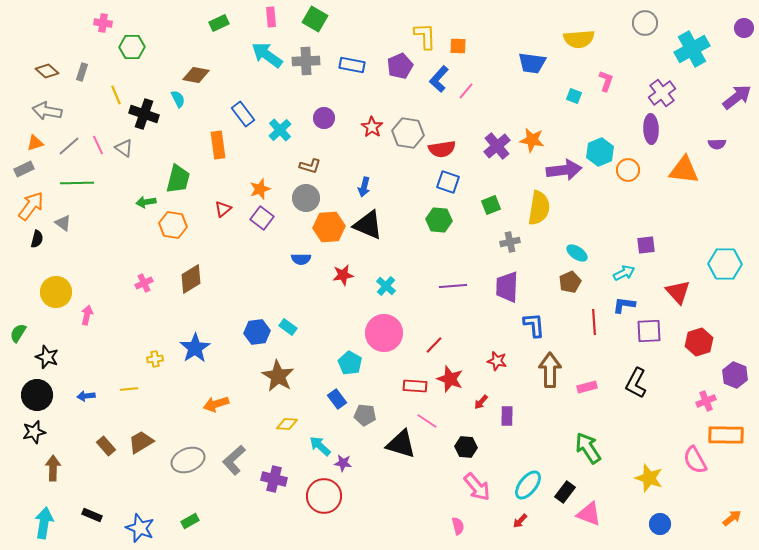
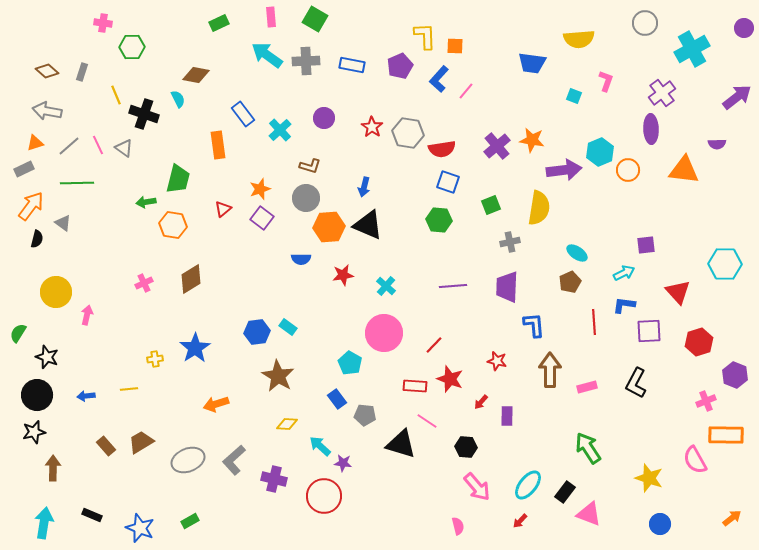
orange square at (458, 46): moved 3 px left
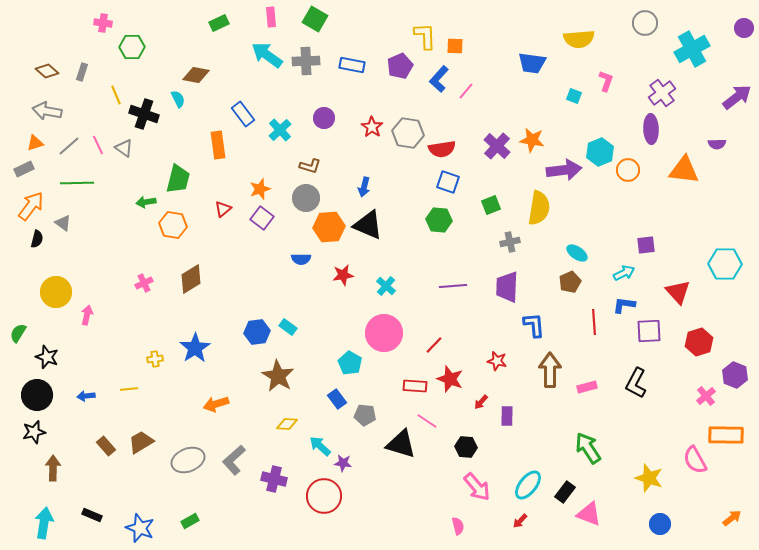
purple cross at (497, 146): rotated 8 degrees counterclockwise
pink cross at (706, 401): moved 5 px up; rotated 18 degrees counterclockwise
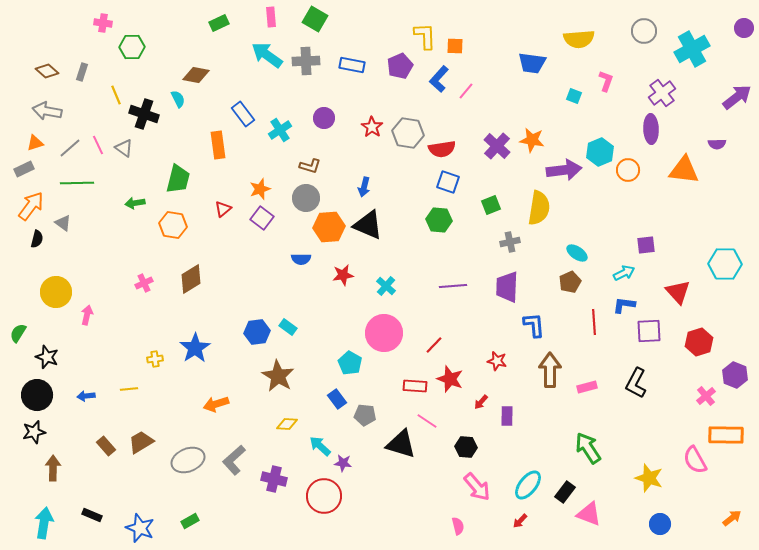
gray circle at (645, 23): moved 1 px left, 8 px down
cyan cross at (280, 130): rotated 10 degrees clockwise
gray line at (69, 146): moved 1 px right, 2 px down
green arrow at (146, 202): moved 11 px left, 1 px down
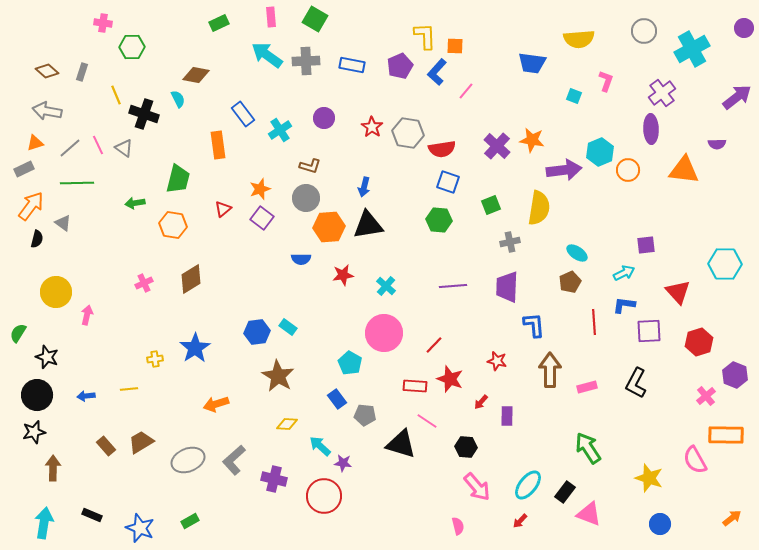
blue L-shape at (439, 79): moved 2 px left, 7 px up
black triangle at (368, 225): rotated 32 degrees counterclockwise
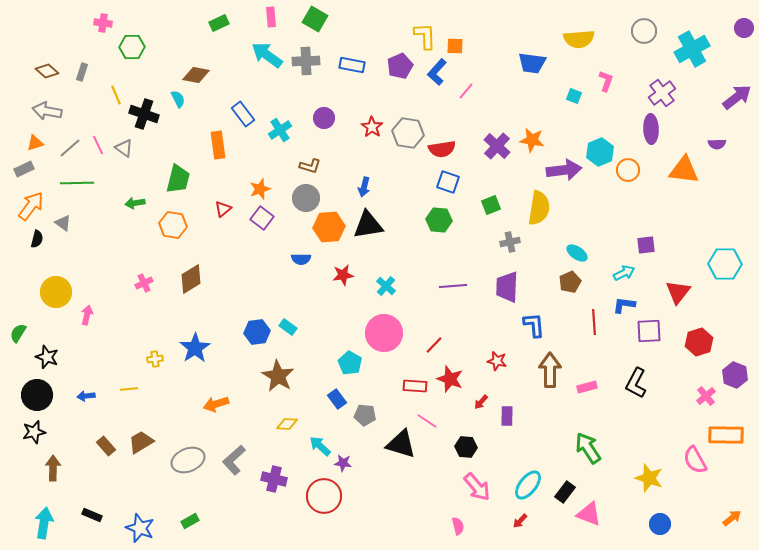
red triangle at (678, 292): rotated 20 degrees clockwise
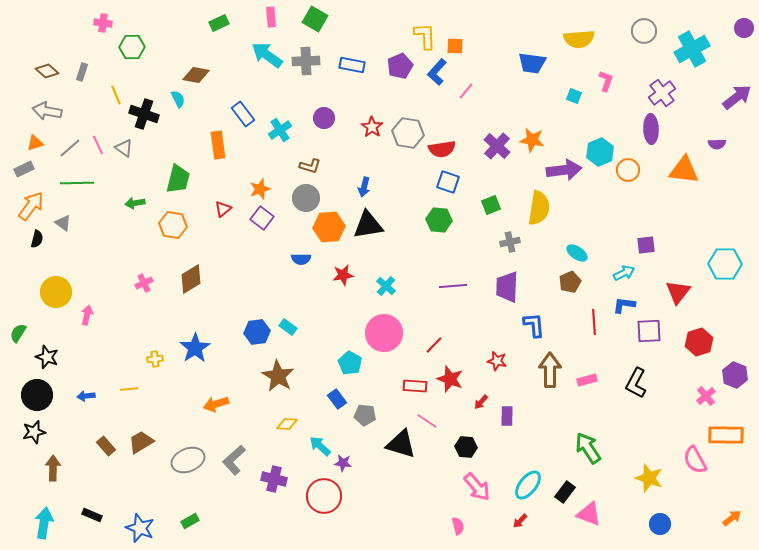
pink rectangle at (587, 387): moved 7 px up
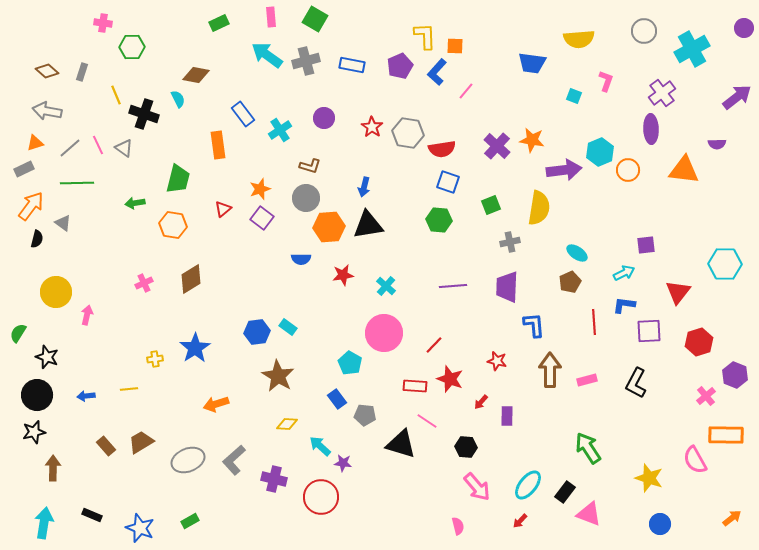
gray cross at (306, 61): rotated 12 degrees counterclockwise
red circle at (324, 496): moved 3 px left, 1 px down
